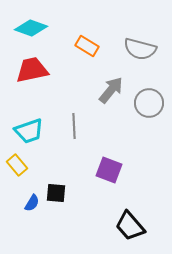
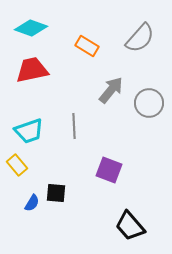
gray semicircle: moved 11 px up; rotated 64 degrees counterclockwise
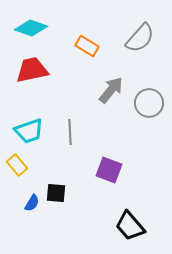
gray line: moved 4 px left, 6 px down
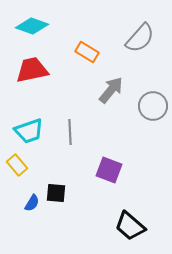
cyan diamond: moved 1 px right, 2 px up
orange rectangle: moved 6 px down
gray circle: moved 4 px right, 3 px down
black trapezoid: rotated 8 degrees counterclockwise
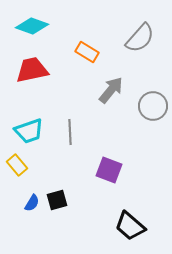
black square: moved 1 px right, 7 px down; rotated 20 degrees counterclockwise
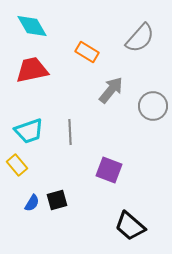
cyan diamond: rotated 40 degrees clockwise
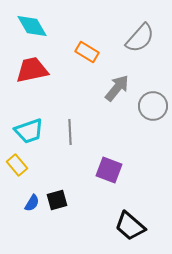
gray arrow: moved 6 px right, 2 px up
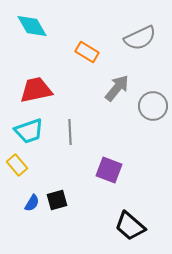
gray semicircle: rotated 24 degrees clockwise
red trapezoid: moved 4 px right, 20 px down
